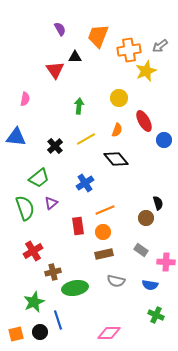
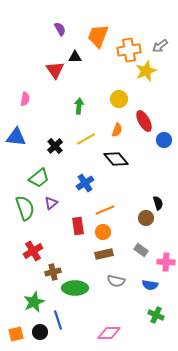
yellow circle: moved 1 px down
green ellipse: rotated 10 degrees clockwise
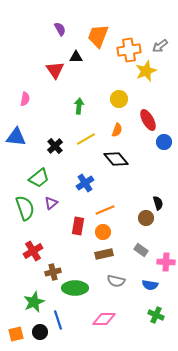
black triangle: moved 1 px right
red ellipse: moved 4 px right, 1 px up
blue circle: moved 2 px down
red rectangle: rotated 18 degrees clockwise
pink diamond: moved 5 px left, 14 px up
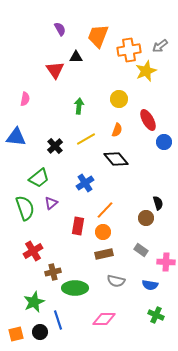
orange line: rotated 24 degrees counterclockwise
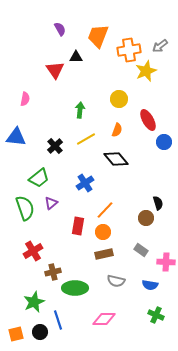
green arrow: moved 1 px right, 4 px down
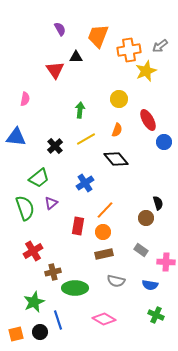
pink diamond: rotated 30 degrees clockwise
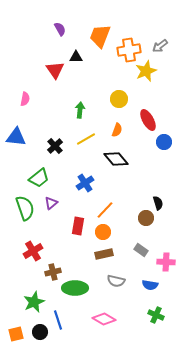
orange trapezoid: moved 2 px right
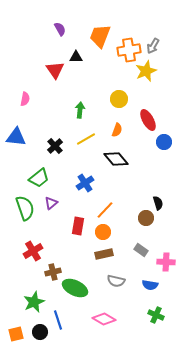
gray arrow: moved 7 px left; rotated 21 degrees counterclockwise
green ellipse: rotated 25 degrees clockwise
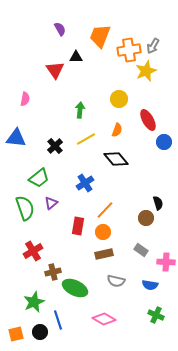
blue triangle: moved 1 px down
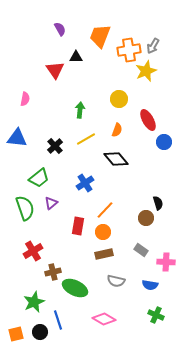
blue triangle: moved 1 px right
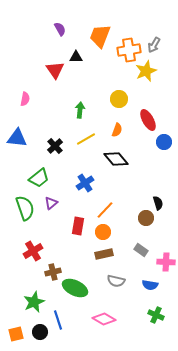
gray arrow: moved 1 px right, 1 px up
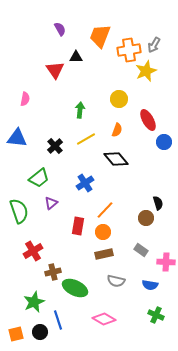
green semicircle: moved 6 px left, 3 px down
